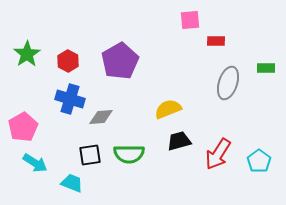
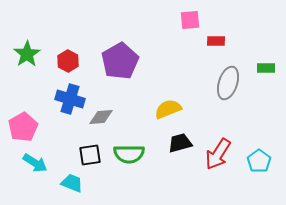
black trapezoid: moved 1 px right, 2 px down
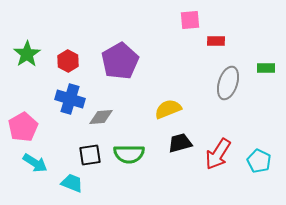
cyan pentagon: rotated 10 degrees counterclockwise
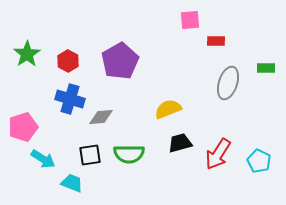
pink pentagon: rotated 12 degrees clockwise
cyan arrow: moved 8 px right, 4 px up
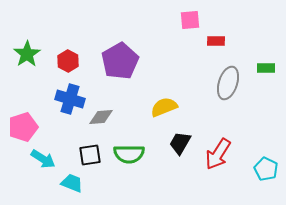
yellow semicircle: moved 4 px left, 2 px up
black trapezoid: rotated 45 degrees counterclockwise
cyan pentagon: moved 7 px right, 8 px down
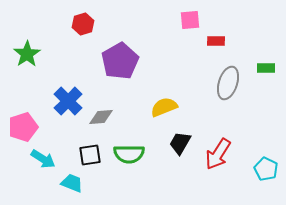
red hexagon: moved 15 px right, 37 px up; rotated 15 degrees clockwise
blue cross: moved 2 px left, 2 px down; rotated 28 degrees clockwise
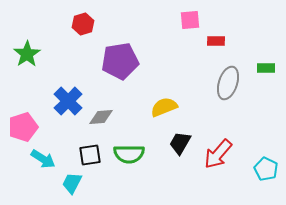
purple pentagon: rotated 21 degrees clockwise
red arrow: rotated 8 degrees clockwise
cyan trapezoid: rotated 85 degrees counterclockwise
